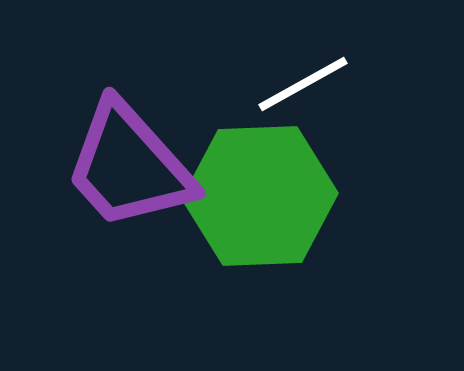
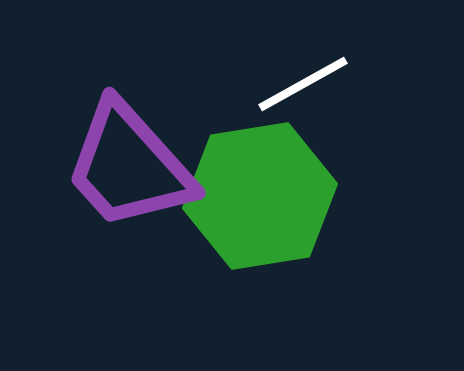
green hexagon: rotated 7 degrees counterclockwise
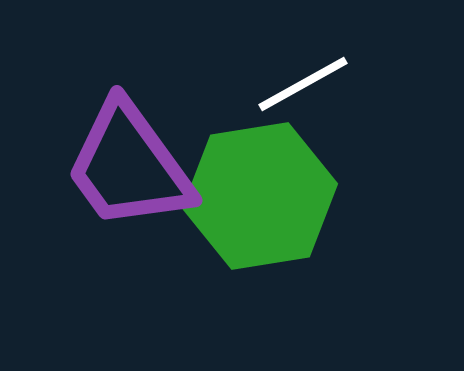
purple trapezoid: rotated 6 degrees clockwise
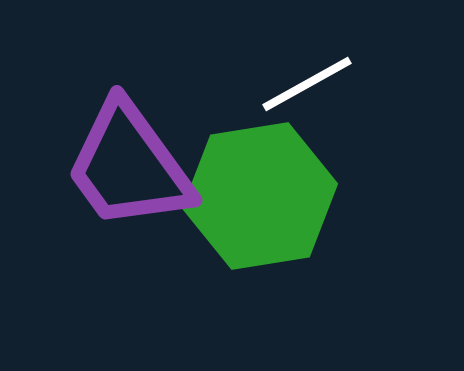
white line: moved 4 px right
